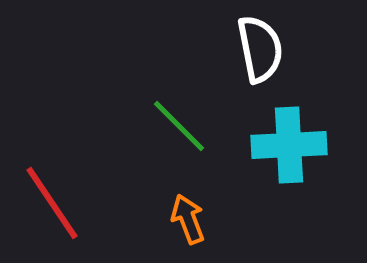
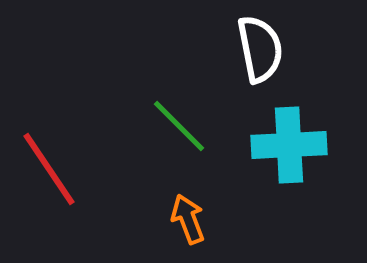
red line: moved 3 px left, 34 px up
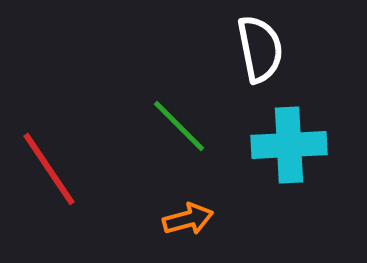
orange arrow: rotated 96 degrees clockwise
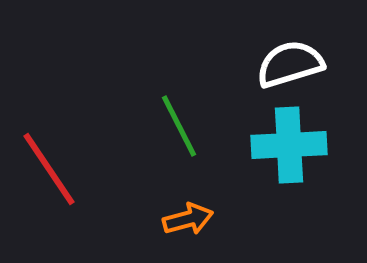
white semicircle: moved 30 px right, 15 px down; rotated 96 degrees counterclockwise
green line: rotated 18 degrees clockwise
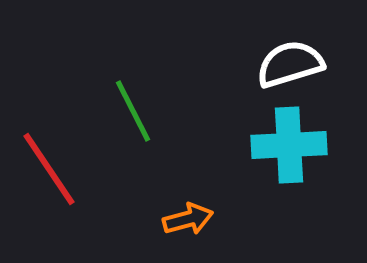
green line: moved 46 px left, 15 px up
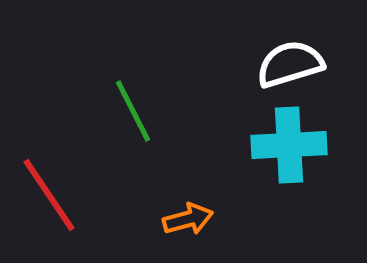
red line: moved 26 px down
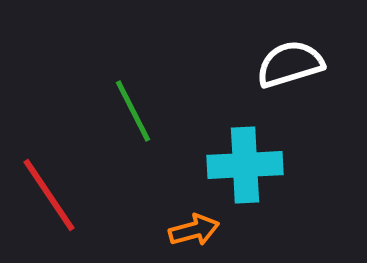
cyan cross: moved 44 px left, 20 px down
orange arrow: moved 6 px right, 11 px down
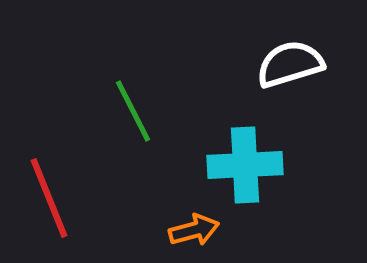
red line: moved 3 px down; rotated 12 degrees clockwise
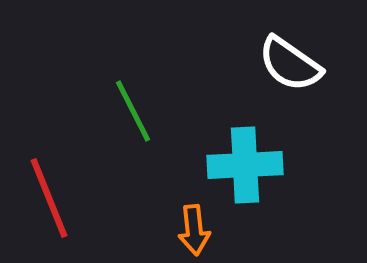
white semicircle: rotated 128 degrees counterclockwise
orange arrow: rotated 99 degrees clockwise
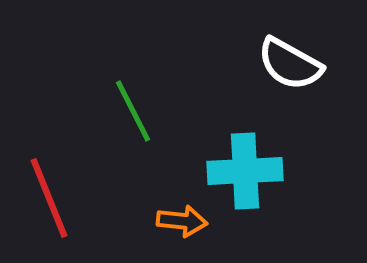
white semicircle: rotated 6 degrees counterclockwise
cyan cross: moved 6 px down
orange arrow: moved 12 px left, 9 px up; rotated 78 degrees counterclockwise
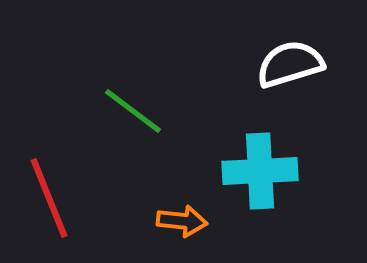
white semicircle: rotated 134 degrees clockwise
green line: rotated 26 degrees counterclockwise
cyan cross: moved 15 px right
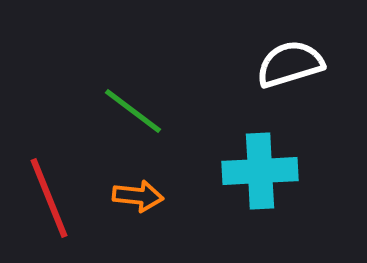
orange arrow: moved 44 px left, 25 px up
